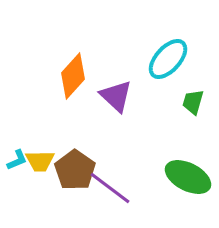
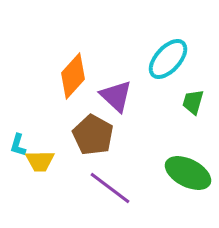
cyan L-shape: moved 1 px right, 15 px up; rotated 130 degrees clockwise
brown pentagon: moved 18 px right, 35 px up; rotated 6 degrees counterclockwise
green ellipse: moved 4 px up
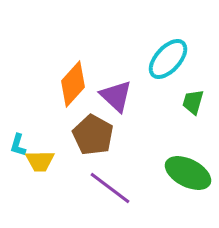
orange diamond: moved 8 px down
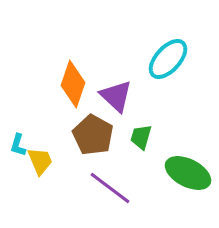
orange diamond: rotated 24 degrees counterclockwise
green trapezoid: moved 52 px left, 35 px down
yellow trapezoid: rotated 112 degrees counterclockwise
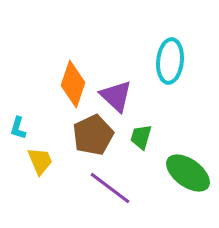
cyan ellipse: moved 2 px right, 2 px down; rotated 36 degrees counterclockwise
brown pentagon: rotated 18 degrees clockwise
cyan L-shape: moved 17 px up
green ellipse: rotated 9 degrees clockwise
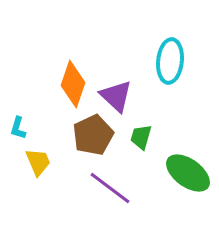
yellow trapezoid: moved 2 px left, 1 px down
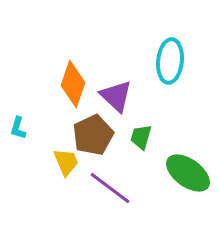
yellow trapezoid: moved 28 px right
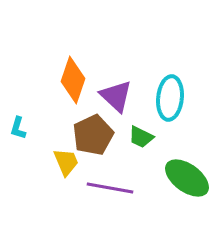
cyan ellipse: moved 37 px down
orange diamond: moved 4 px up
green trapezoid: rotated 80 degrees counterclockwise
green ellipse: moved 1 px left, 5 px down
purple line: rotated 27 degrees counterclockwise
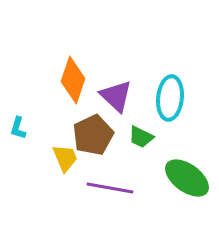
yellow trapezoid: moved 1 px left, 4 px up
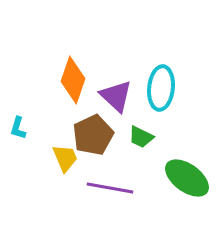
cyan ellipse: moved 9 px left, 10 px up
